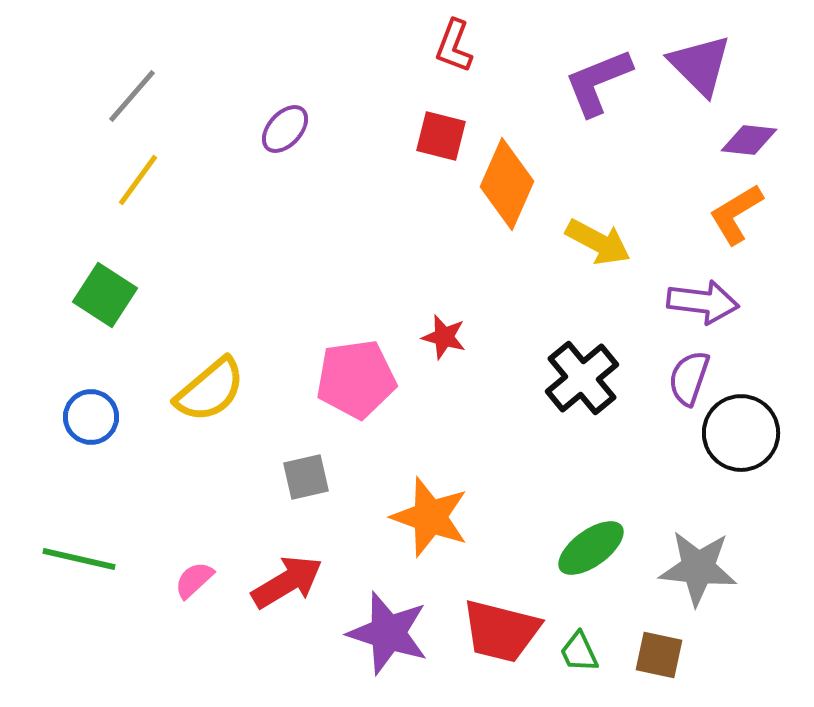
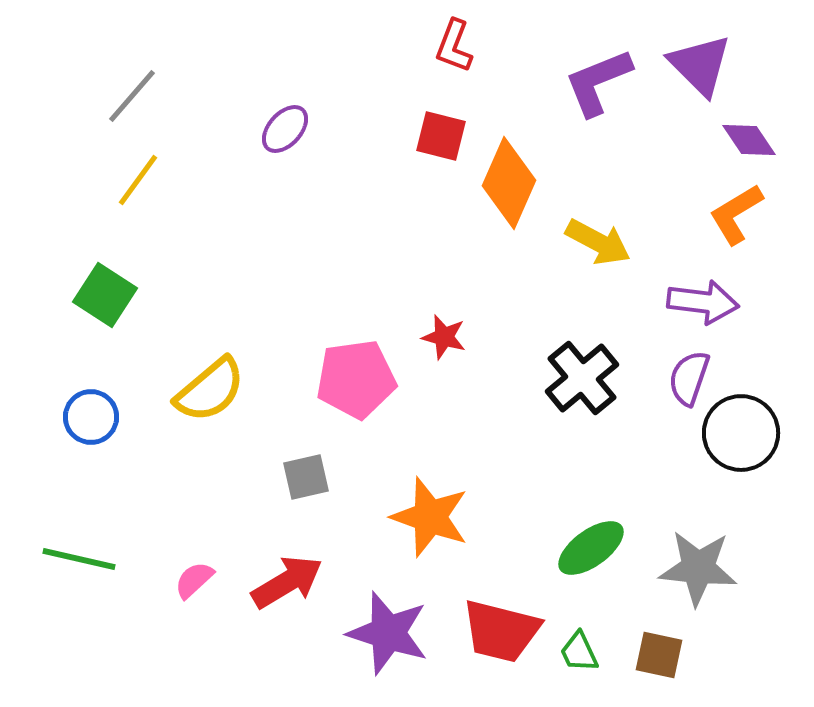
purple diamond: rotated 50 degrees clockwise
orange diamond: moved 2 px right, 1 px up
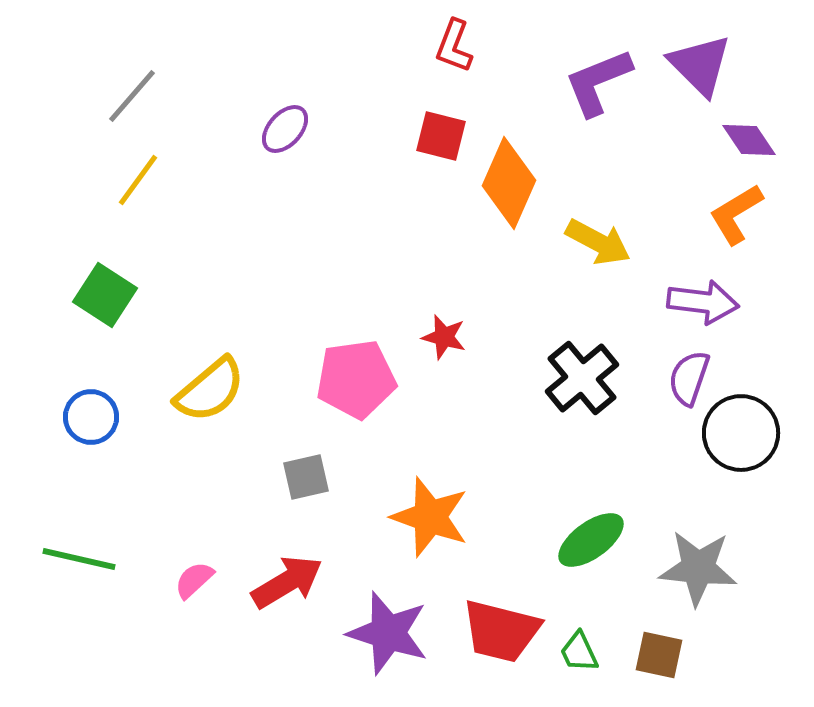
green ellipse: moved 8 px up
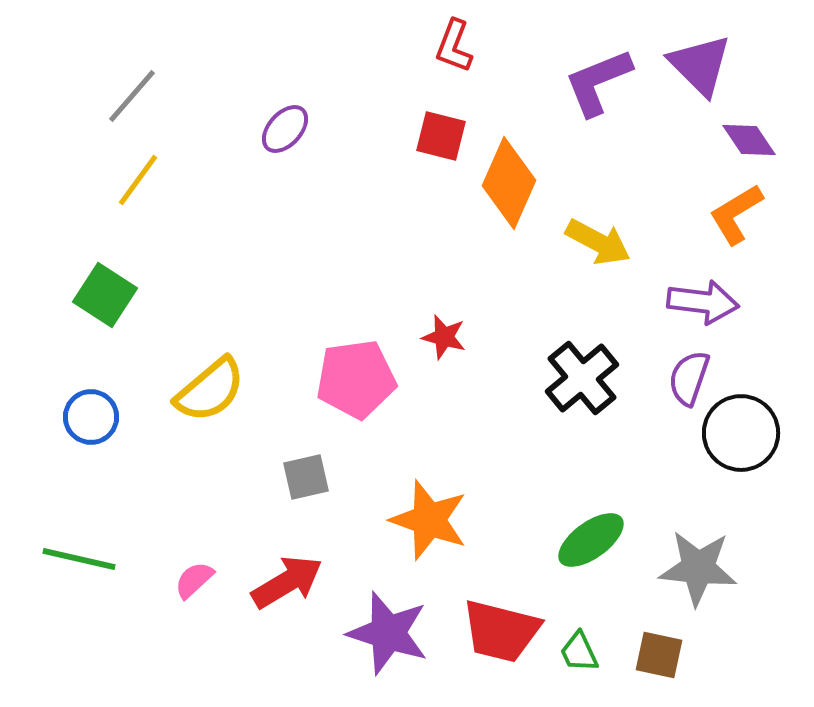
orange star: moved 1 px left, 3 px down
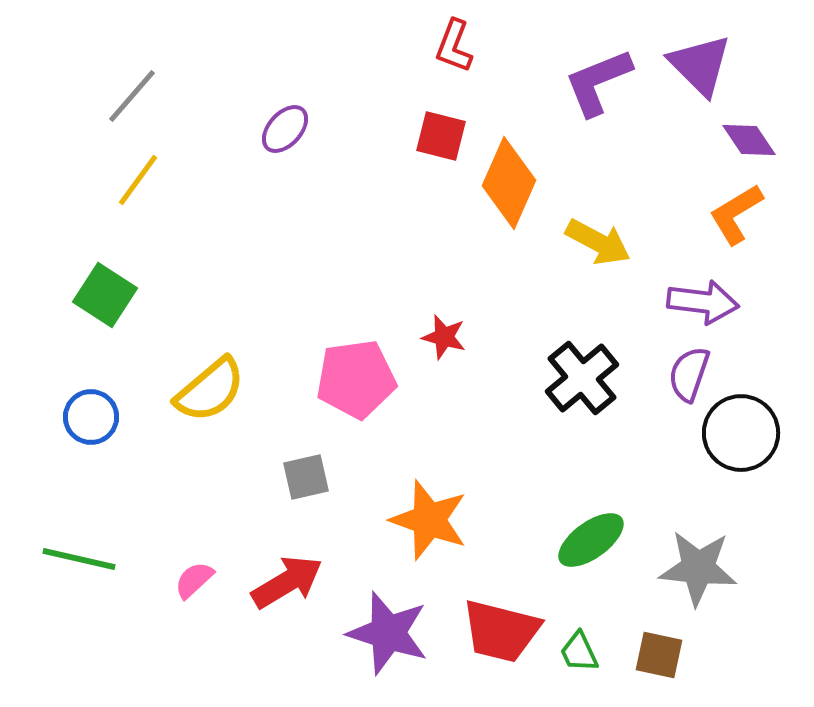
purple semicircle: moved 4 px up
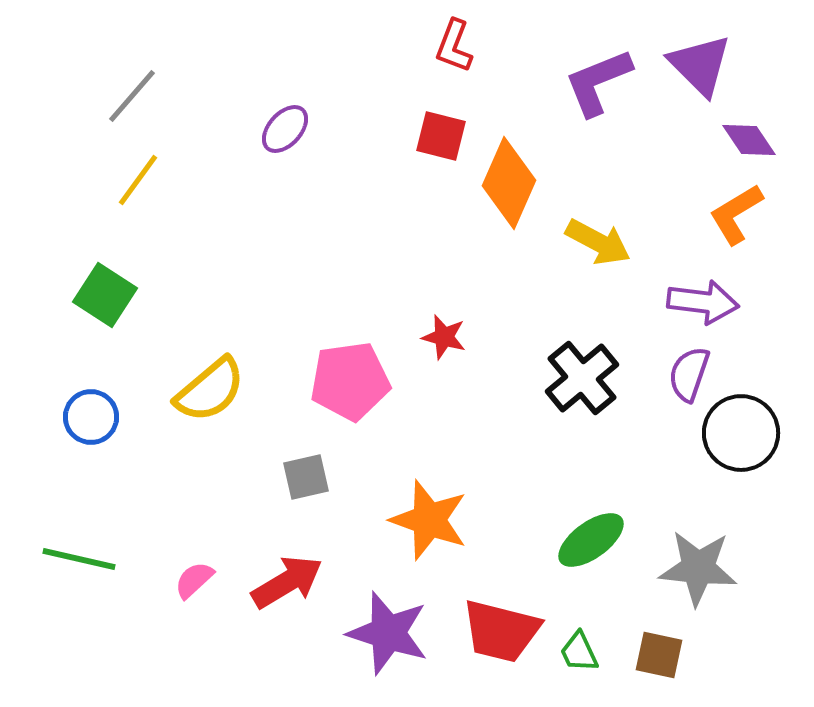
pink pentagon: moved 6 px left, 2 px down
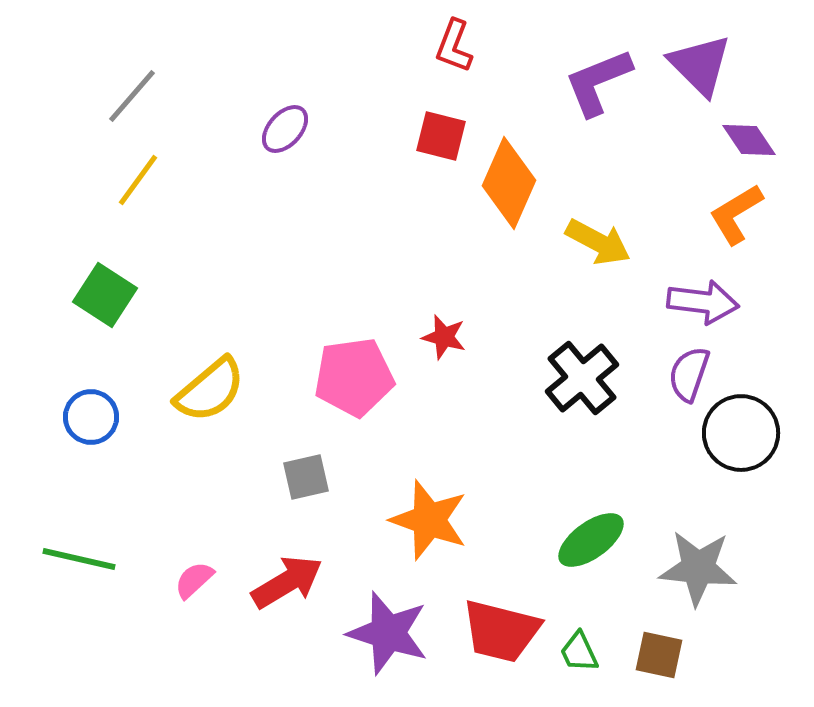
pink pentagon: moved 4 px right, 4 px up
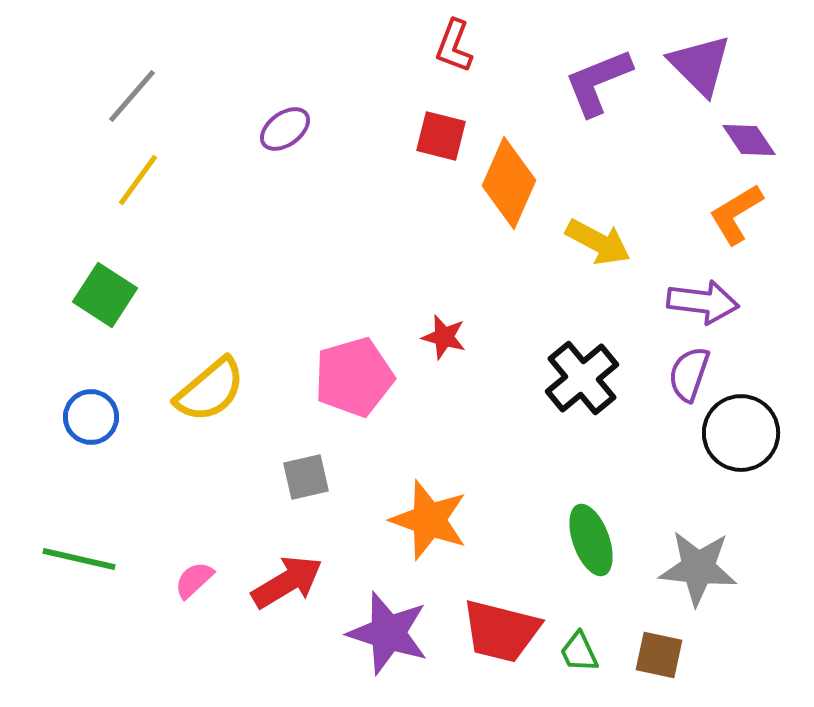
purple ellipse: rotated 12 degrees clockwise
pink pentagon: rotated 8 degrees counterclockwise
green ellipse: rotated 74 degrees counterclockwise
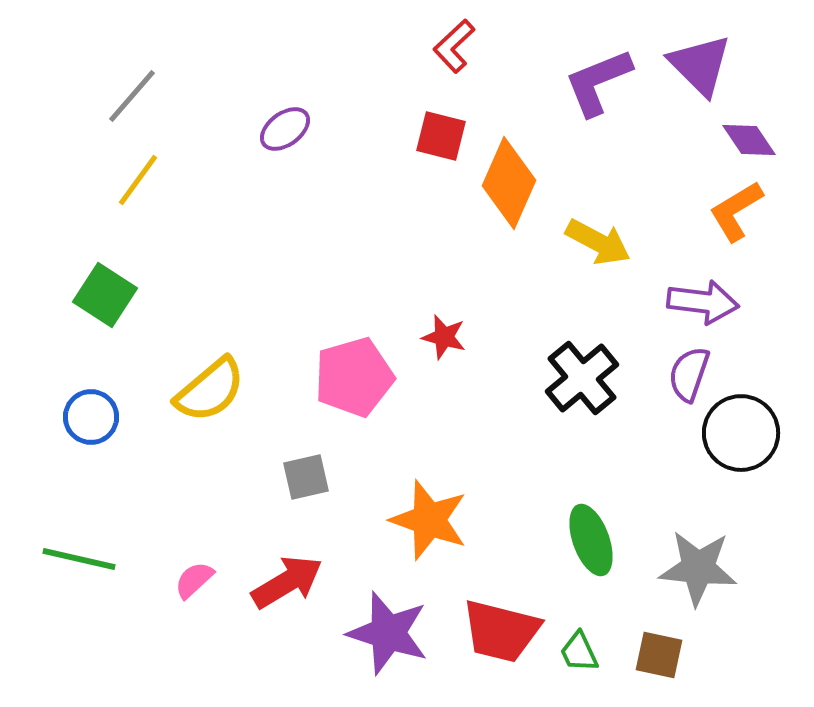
red L-shape: rotated 26 degrees clockwise
orange L-shape: moved 3 px up
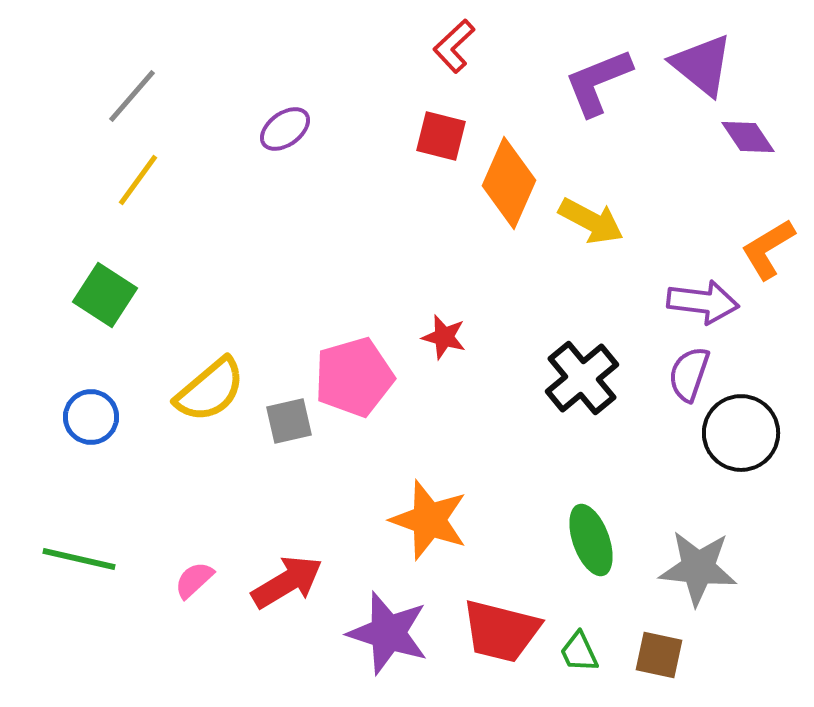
purple triangle: moved 2 px right; rotated 6 degrees counterclockwise
purple diamond: moved 1 px left, 3 px up
orange L-shape: moved 32 px right, 38 px down
yellow arrow: moved 7 px left, 21 px up
gray square: moved 17 px left, 56 px up
